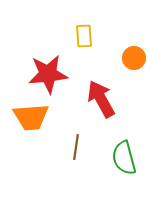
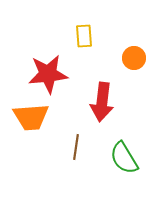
red arrow: moved 1 px right, 3 px down; rotated 144 degrees counterclockwise
green semicircle: rotated 16 degrees counterclockwise
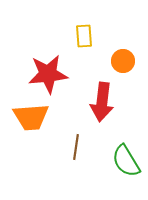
orange circle: moved 11 px left, 3 px down
green semicircle: moved 2 px right, 3 px down
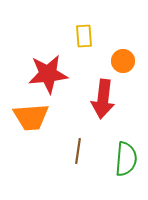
red arrow: moved 1 px right, 3 px up
brown line: moved 2 px right, 4 px down
green semicircle: moved 2 px up; rotated 144 degrees counterclockwise
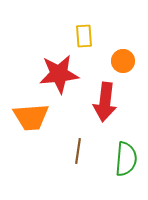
red star: moved 11 px right
red arrow: moved 2 px right, 3 px down
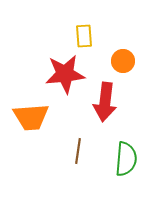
red star: moved 6 px right
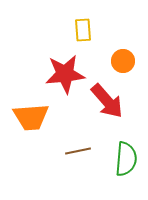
yellow rectangle: moved 1 px left, 6 px up
red arrow: moved 2 px right, 1 px up; rotated 48 degrees counterclockwise
brown line: rotated 70 degrees clockwise
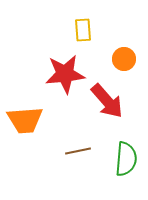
orange circle: moved 1 px right, 2 px up
orange trapezoid: moved 6 px left, 3 px down
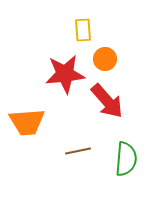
orange circle: moved 19 px left
orange trapezoid: moved 2 px right, 2 px down
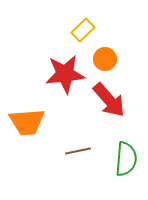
yellow rectangle: rotated 50 degrees clockwise
red arrow: moved 2 px right, 1 px up
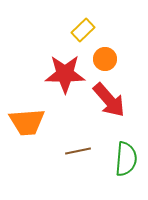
red star: rotated 6 degrees clockwise
